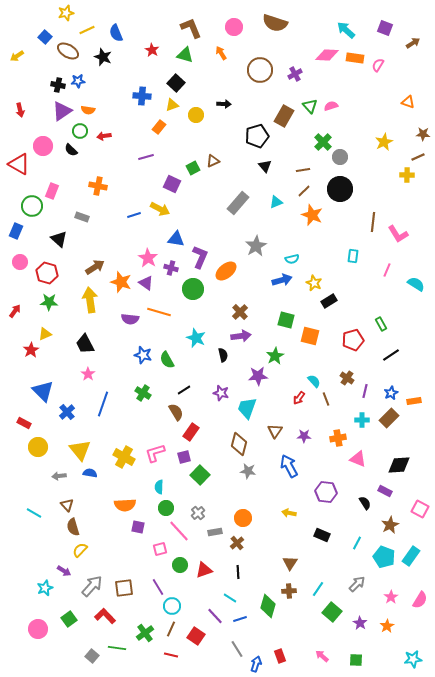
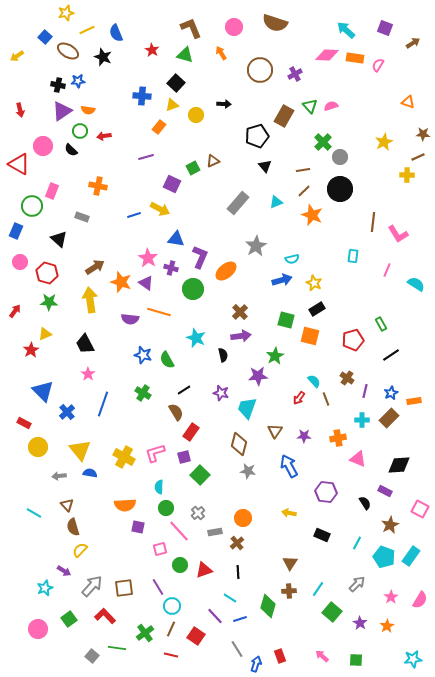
black rectangle at (329, 301): moved 12 px left, 8 px down
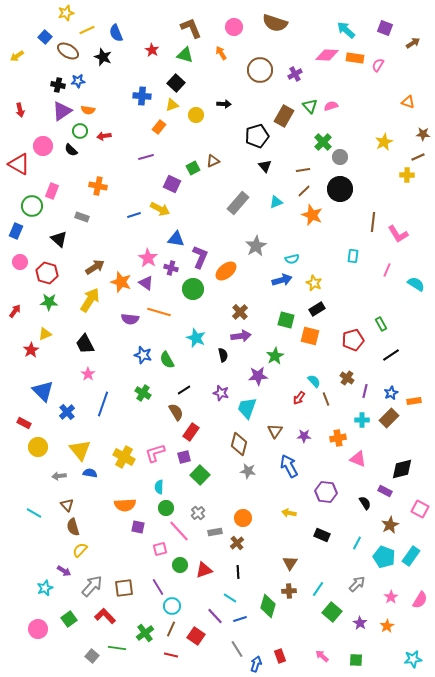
yellow arrow at (90, 300): rotated 40 degrees clockwise
black diamond at (399, 465): moved 3 px right, 4 px down; rotated 10 degrees counterclockwise
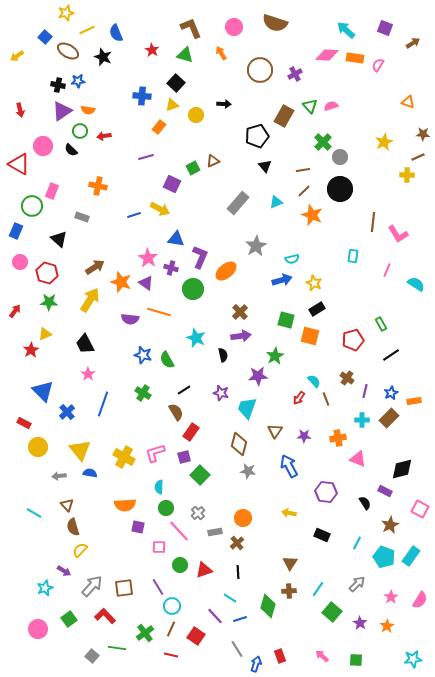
pink square at (160, 549): moved 1 px left, 2 px up; rotated 16 degrees clockwise
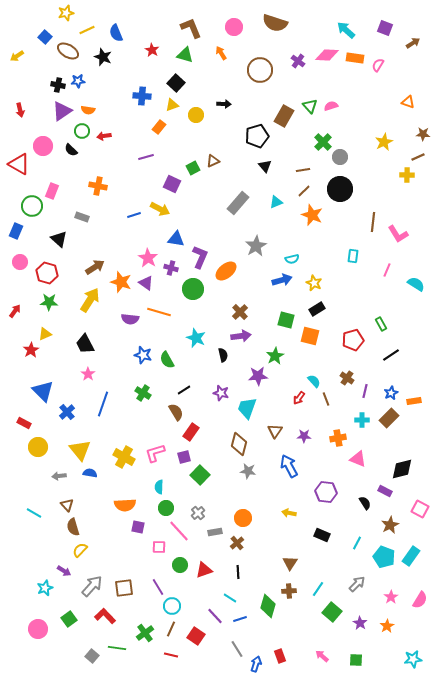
purple cross at (295, 74): moved 3 px right, 13 px up; rotated 24 degrees counterclockwise
green circle at (80, 131): moved 2 px right
